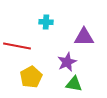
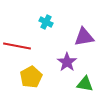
cyan cross: rotated 24 degrees clockwise
purple triangle: rotated 10 degrees counterclockwise
purple star: rotated 12 degrees counterclockwise
green triangle: moved 11 px right
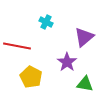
purple triangle: rotated 30 degrees counterclockwise
yellow pentagon: rotated 15 degrees counterclockwise
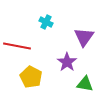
purple triangle: rotated 15 degrees counterclockwise
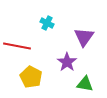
cyan cross: moved 1 px right, 1 px down
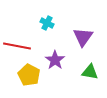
purple triangle: moved 1 px left
purple star: moved 12 px left, 2 px up
yellow pentagon: moved 2 px left, 2 px up
green triangle: moved 5 px right, 12 px up
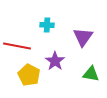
cyan cross: moved 2 px down; rotated 24 degrees counterclockwise
purple star: moved 1 px down
green triangle: moved 1 px right, 2 px down
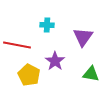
red line: moved 1 px up
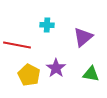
purple triangle: rotated 15 degrees clockwise
purple star: moved 1 px right, 7 px down
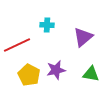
red line: rotated 36 degrees counterclockwise
purple star: moved 2 px down; rotated 24 degrees clockwise
